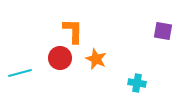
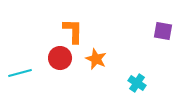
cyan cross: rotated 24 degrees clockwise
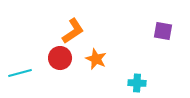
orange L-shape: rotated 56 degrees clockwise
cyan cross: rotated 30 degrees counterclockwise
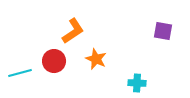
red circle: moved 6 px left, 3 px down
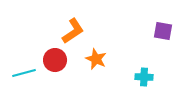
red circle: moved 1 px right, 1 px up
cyan line: moved 4 px right
cyan cross: moved 7 px right, 6 px up
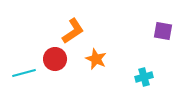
red circle: moved 1 px up
cyan cross: rotated 18 degrees counterclockwise
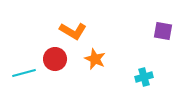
orange L-shape: rotated 64 degrees clockwise
orange star: moved 1 px left
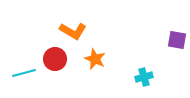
purple square: moved 14 px right, 9 px down
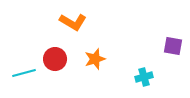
orange L-shape: moved 9 px up
purple square: moved 4 px left, 6 px down
orange star: rotated 30 degrees clockwise
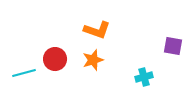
orange L-shape: moved 24 px right, 8 px down; rotated 12 degrees counterclockwise
orange star: moved 2 px left, 1 px down
